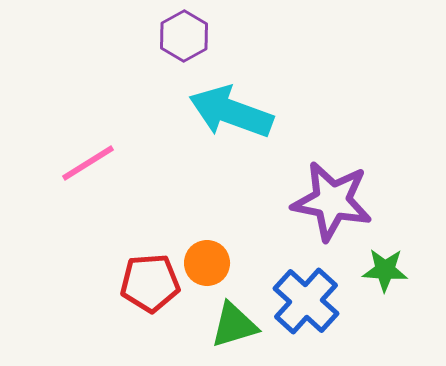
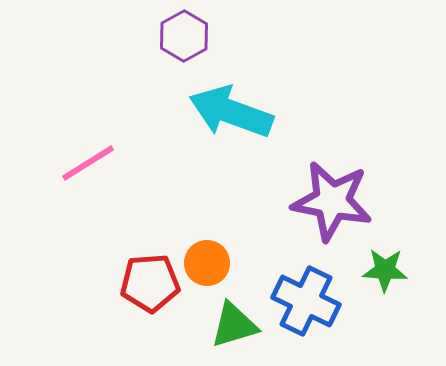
blue cross: rotated 16 degrees counterclockwise
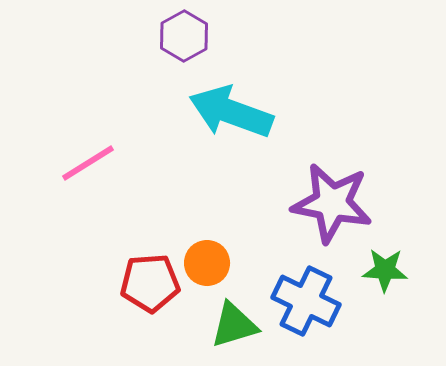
purple star: moved 2 px down
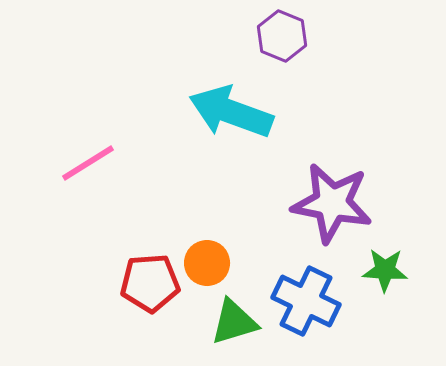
purple hexagon: moved 98 px right; rotated 9 degrees counterclockwise
green triangle: moved 3 px up
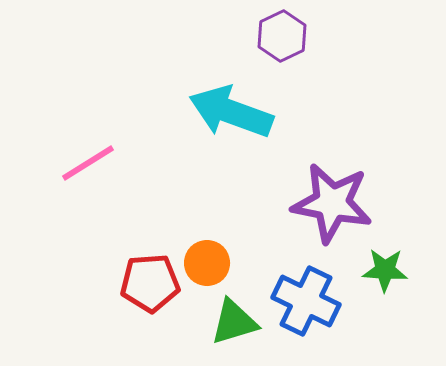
purple hexagon: rotated 12 degrees clockwise
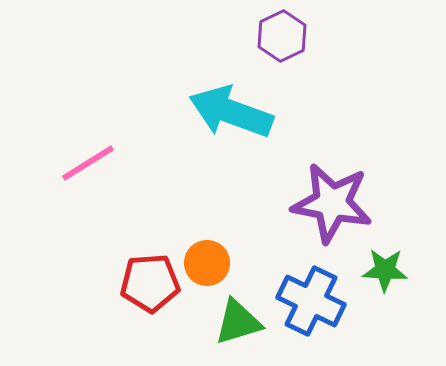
blue cross: moved 5 px right
green triangle: moved 4 px right
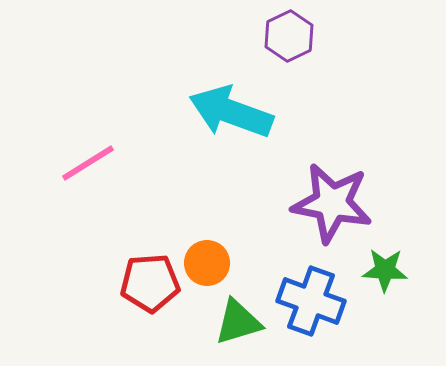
purple hexagon: moved 7 px right
blue cross: rotated 6 degrees counterclockwise
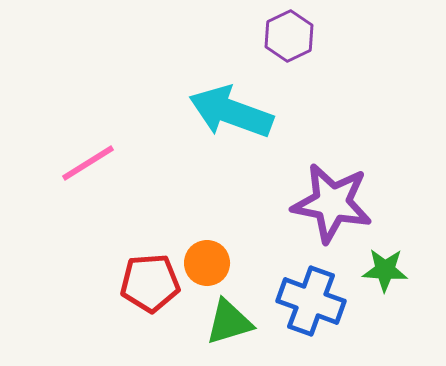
green triangle: moved 9 px left
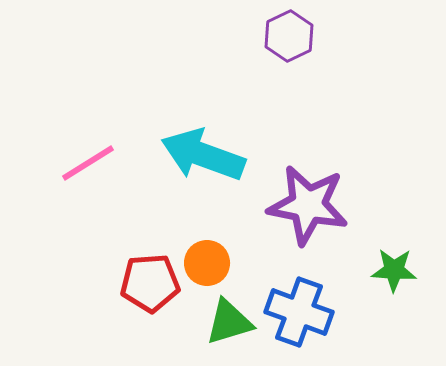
cyan arrow: moved 28 px left, 43 px down
purple star: moved 24 px left, 2 px down
green star: moved 9 px right
blue cross: moved 12 px left, 11 px down
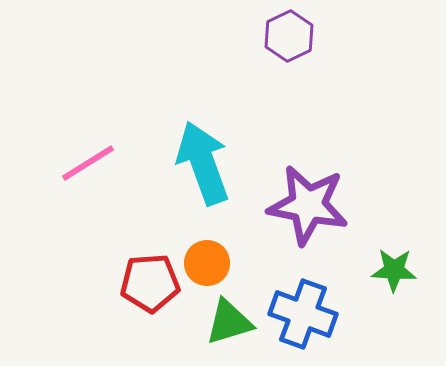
cyan arrow: moved 8 px down; rotated 50 degrees clockwise
blue cross: moved 4 px right, 2 px down
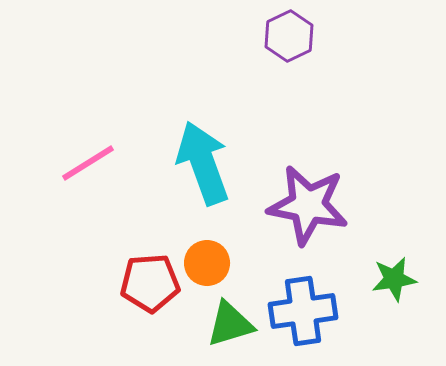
green star: moved 9 px down; rotated 12 degrees counterclockwise
blue cross: moved 3 px up; rotated 28 degrees counterclockwise
green triangle: moved 1 px right, 2 px down
